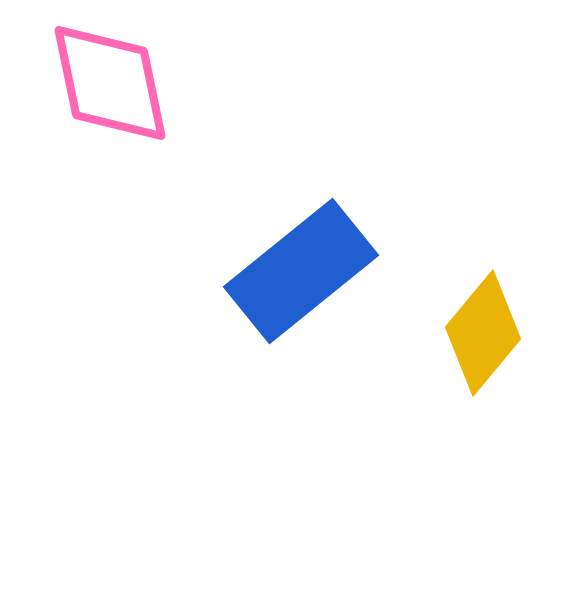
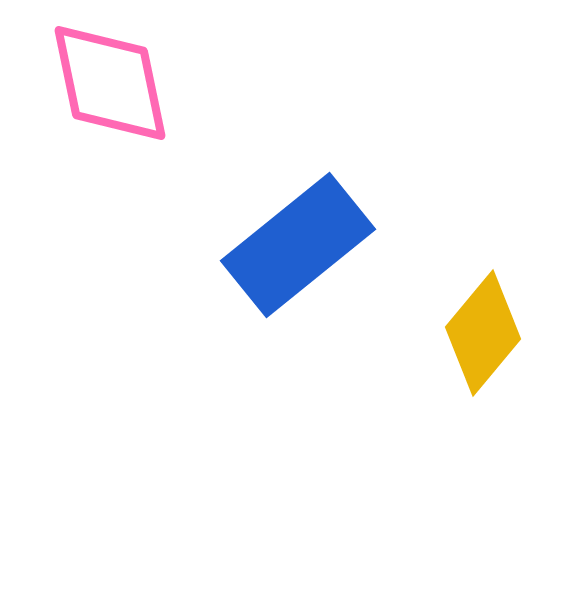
blue rectangle: moved 3 px left, 26 px up
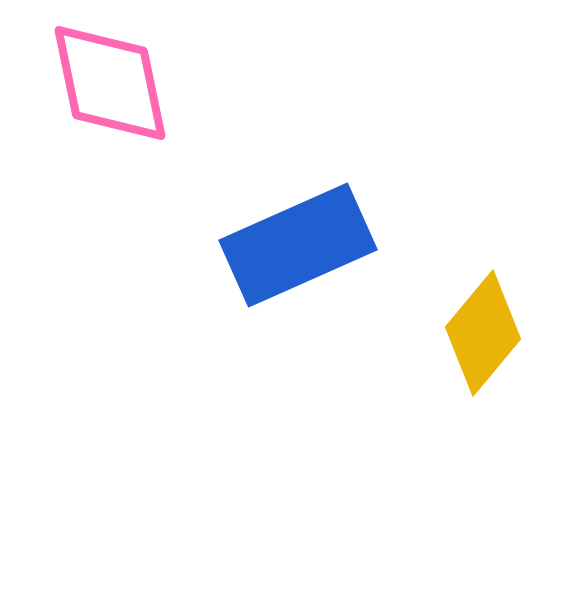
blue rectangle: rotated 15 degrees clockwise
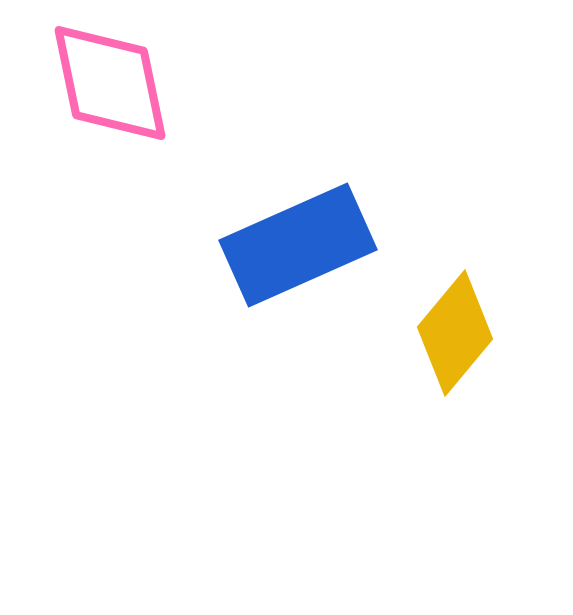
yellow diamond: moved 28 px left
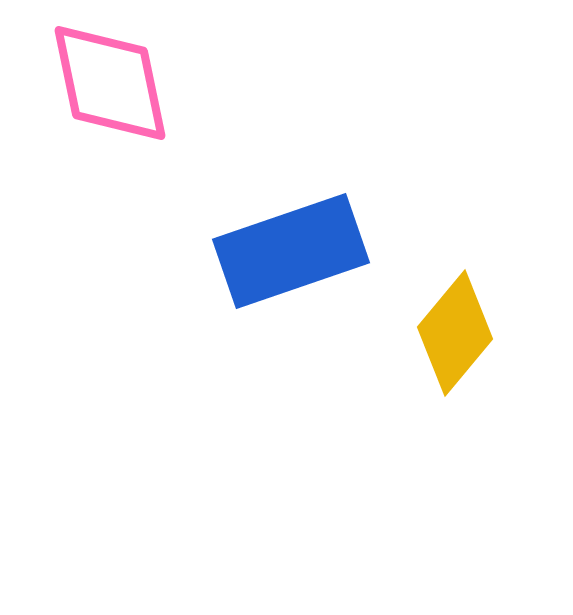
blue rectangle: moved 7 px left, 6 px down; rotated 5 degrees clockwise
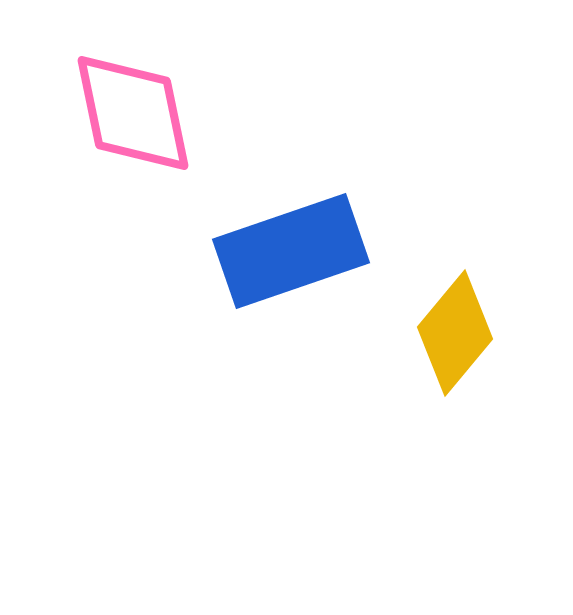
pink diamond: moved 23 px right, 30 px down
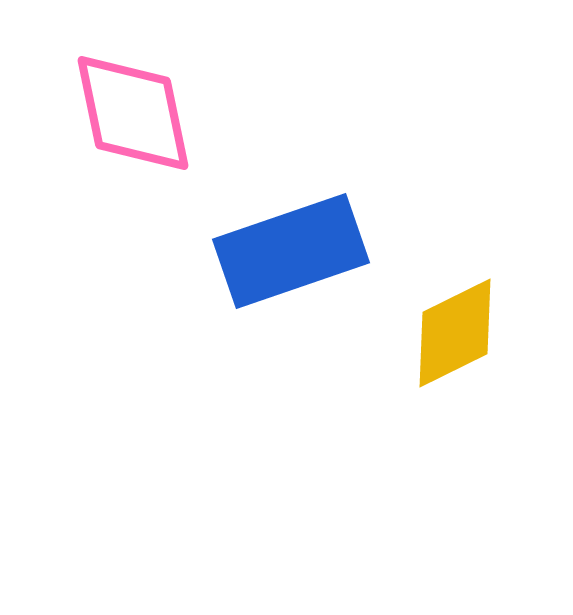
yellow diamond: rotated 24 degrees clockwise
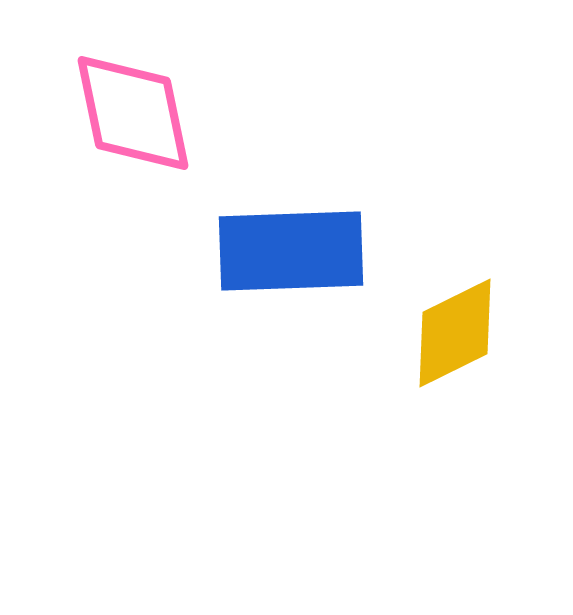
blue rectangle: rotated 17 degrees clockwise
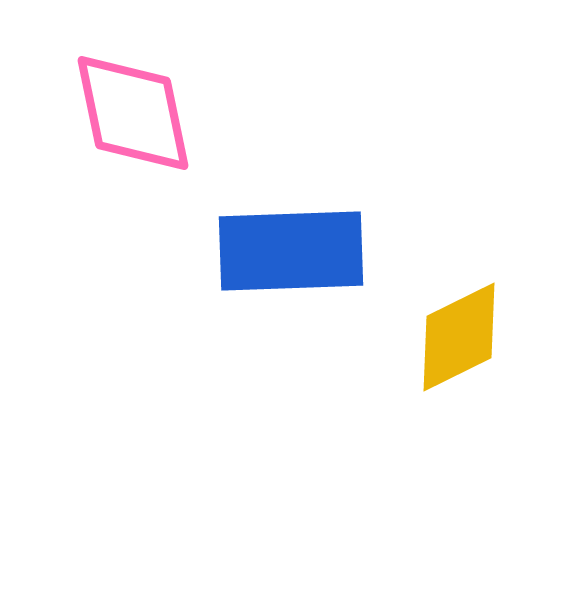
yellow diamond: moved 4 px right, 4 px down
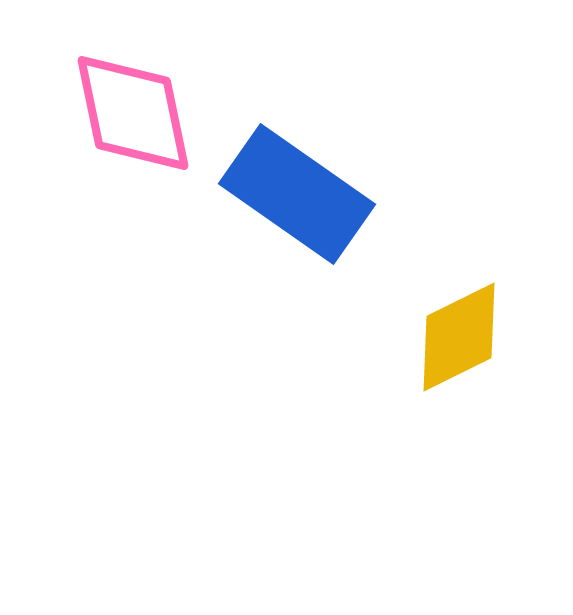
blue rectangle: moved 6 px right, 57 px up; rotated 37 degrees clockwise
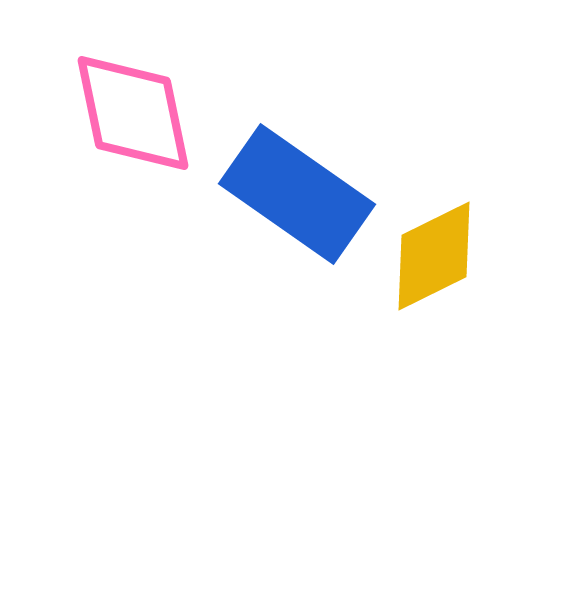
yellow diamond: moved 25 px left, 81 px up
